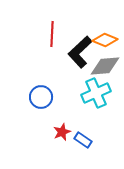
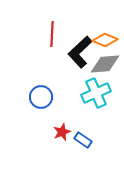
gray diamond: moved 2 px up
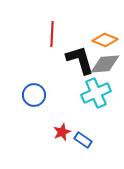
black L-shape: moved 8 px down; rotated 116 degrees clockwise
blue circle: moved 7 px left, 2 px up
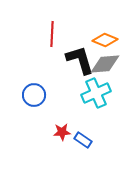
red star: rotated 18 degrees clockwise
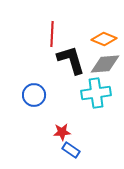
orange diamond: moved 1 px left, 1 px up
black L-shape: moved 9 px left
cyan cross: rotated 16 degrees clockwise
blue rectangle: moved 12 px left, 10 px down
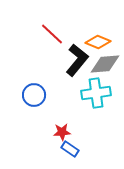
red line: rotated 50 degrees counterclockwise
orange diamond: moved 6 px left, 3 px down
black L-shape: moved 6 px right; rotated 56 degrees clockwise
blue rectangle: moved 1 px left, 1 px up
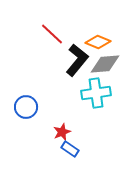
blue circle: moved 8 px left, 12 px down
red star: rotated 18 degrees counterclockwise
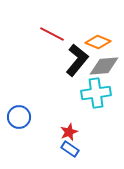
red line: rotated 15 degrees counterclockwise
gray diamond: moved 1 px left, 2 px down
blue circle: moved 7 px left, 10 px down
red star: moved 7 px right
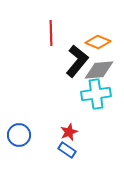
red line: moved 1 px left, 1 px up; rotated 60 degrees clockwise
black L-shape: moved 1 px down
gray diamond: moved 5 px left, 4 px down
cyan cross: moved 1 px down
blue circle: moved 18 px down
blue rectangle: moved 3 px left, 1 px down
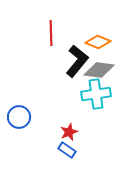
gray diamond: rotated 12 degrees clockwise
blue circle: moved 18 px up
